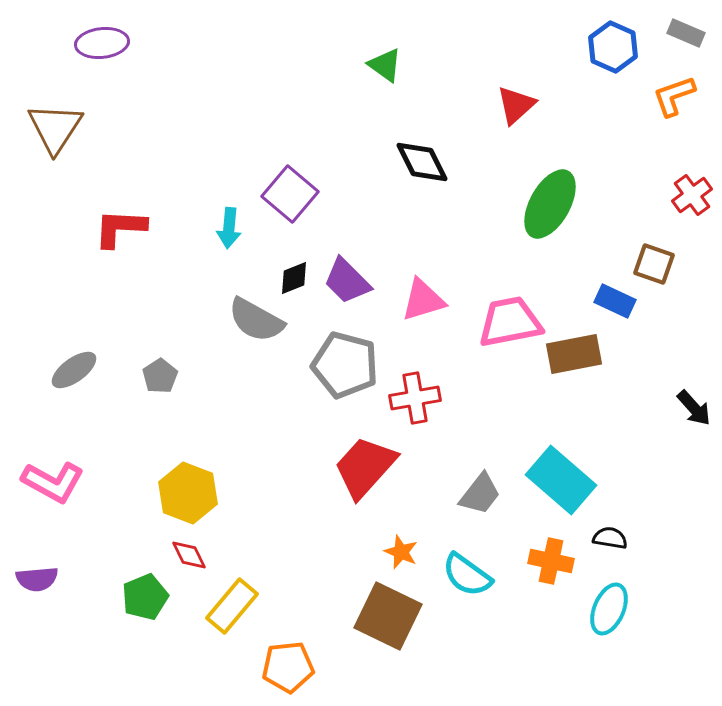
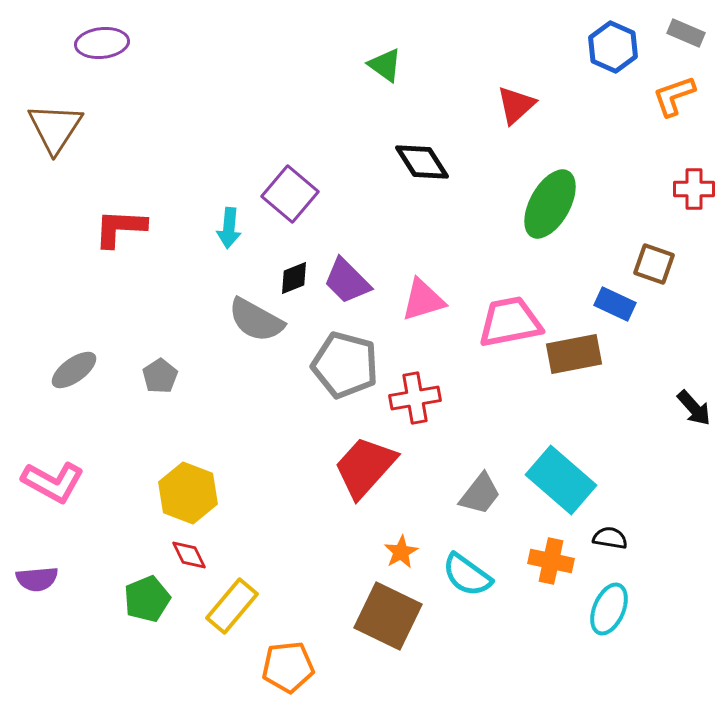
black diamond at (422, 162): rotated 6 degrees counterclockwise
red cross at (692, 195): moved 2 px right, 6 px up; rotated 36 degrees clockwise
blue rectangle at (615, 301): moved 3 px down
orange star at (401, 552): rotated 20 degrees clockwise
green pentagon at (145, 597): moved 2 px right, 2 px down
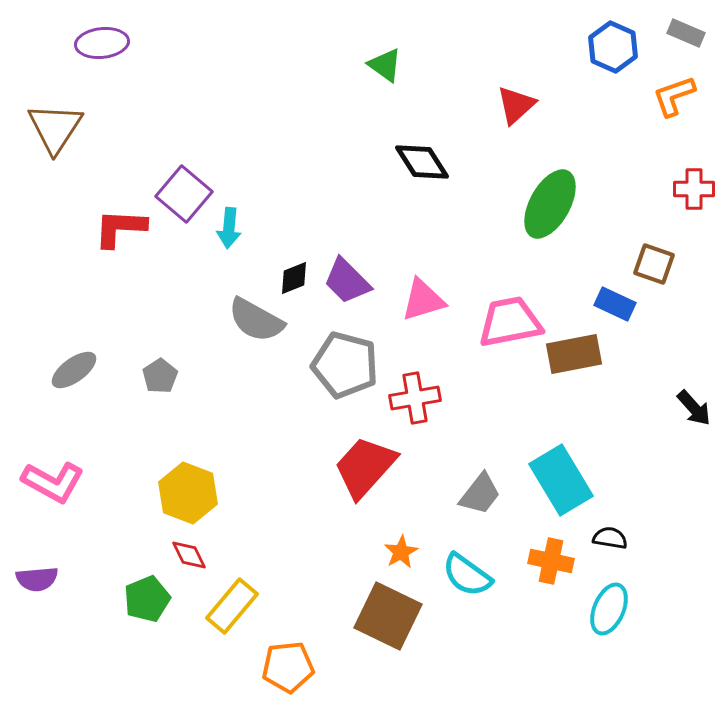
purple square at (290, 194): moved 106 px left
cyan rectangle at (561, 480): rotated 18 degrees clockwise
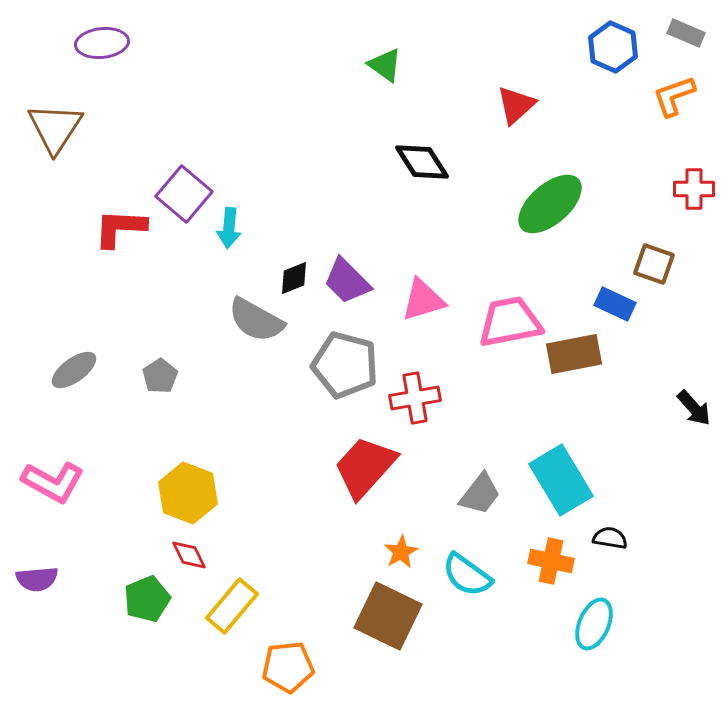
green ellipse at (550, 204): rotated 20 degrees clockwise
cyan ellipse at (609, 609): moved 15 px left, 15 px down
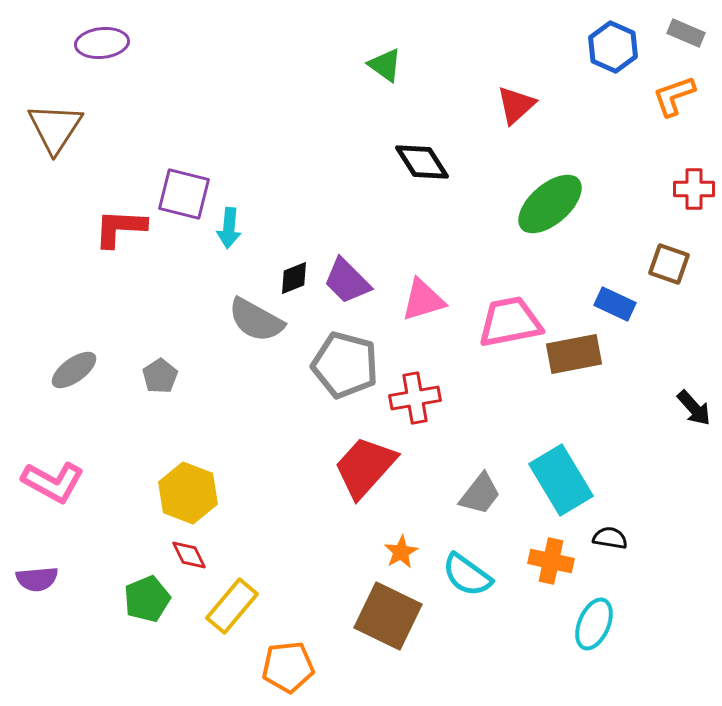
purple square at (184, 194): rotated 26 degrees counterclockwise
brown square at (654, 264): moved 15 px right
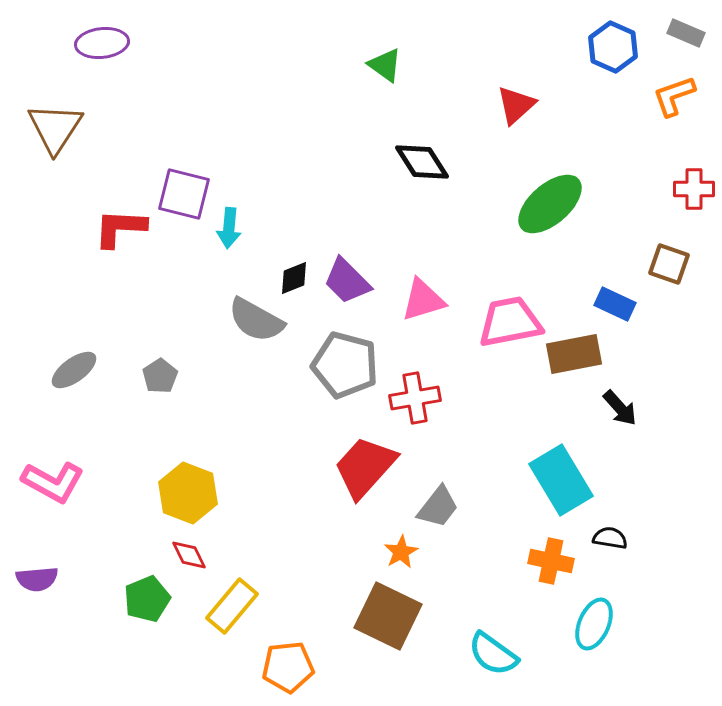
black arrow at (694, 408): moved 74 px left
gray trapezoid at (480, 494): moved 42 px left, 13 px down
cyan semicircle at (467, 575): moved 26 px right, 79 px down
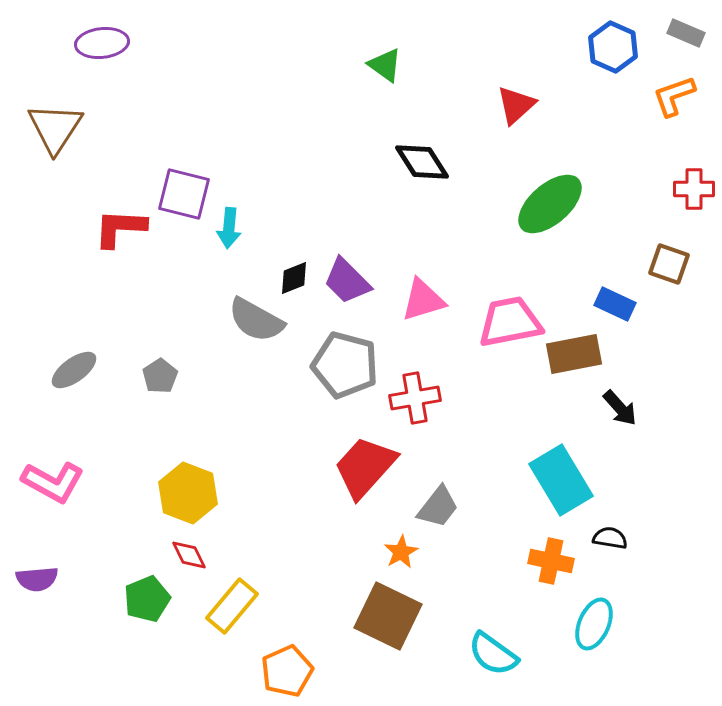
orange pentagon at (288, 667): moved 1 px left, 4 px down; rotated 18 degrees counterclockwise
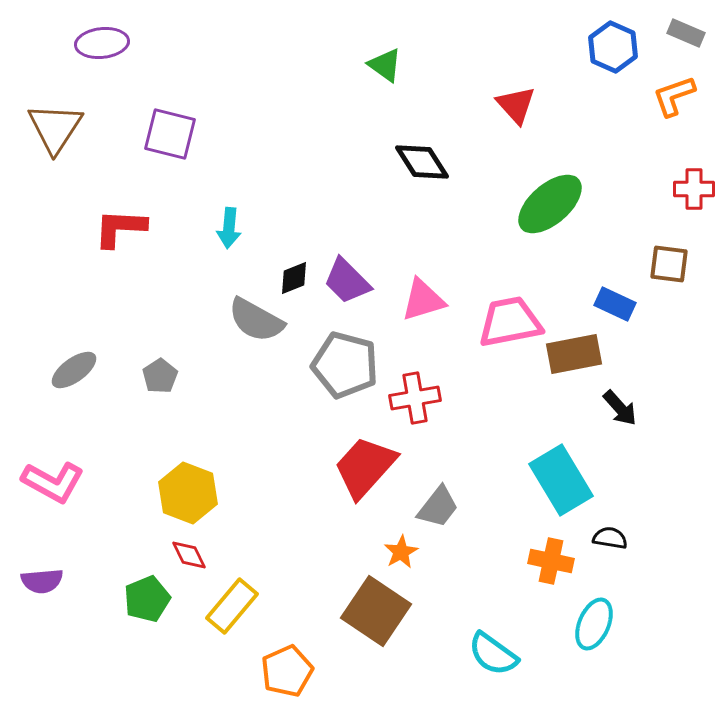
red triangle at (516, 105): rotated 30 degrees counterclockwise
purple square at (184, 194): moved 14 px left, 60 px up
brown square at (669, 264): rotated 12 degrees counterclockwise
purple semicircle at (37, 579): moved 5 px right, 2 px down
brown square at (388, 616): moved 12 px left, 5 px up; rotated 8 degrees clockwise
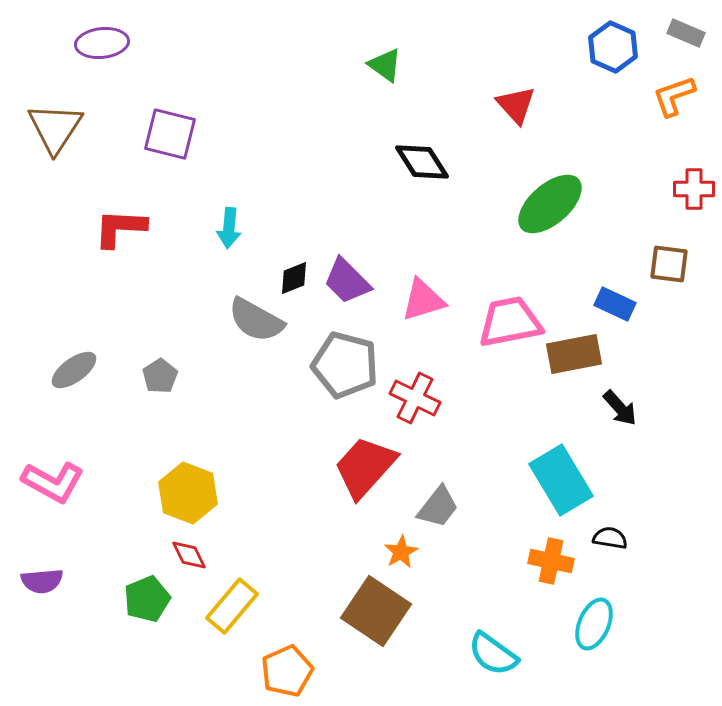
red cross at (415, 398): rotated 36 degrees clockwise
